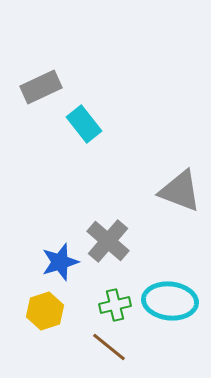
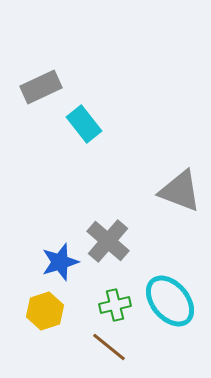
cyan ellipse: rotated 44 degrees clockwise
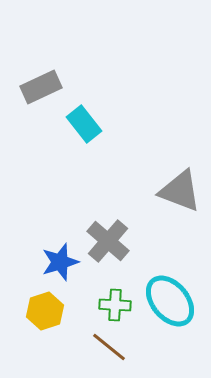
green cross: rotated 16 degrees clockwise
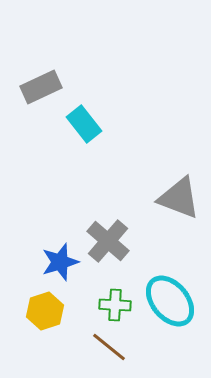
gray triangle: moved 1 px left, 7 px down
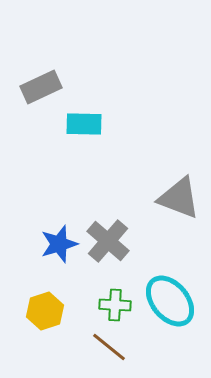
cyan rectangle: rotated 51 degrees counterclockwise
blue star: moved 1 px left, 18 px up
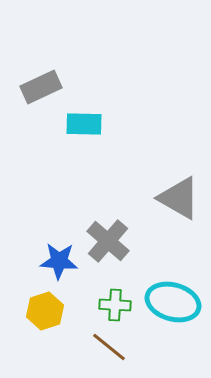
gray triangle: rotated 9 degrees clockwise
blue star: moved 17 px down; rotated 21 degrees clockwise
cyan ellipse: moved 3 px right, 1 px down; rotated 34 degrees counterclockwise
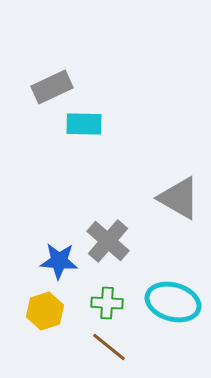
gray rectangle: moved 11 px right
green cross: moved 8 px left, 2 px up
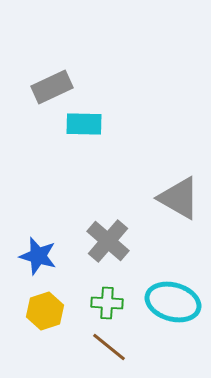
blue star: moved 21 px left, 5 px up; rotated 12 degrees clockwise
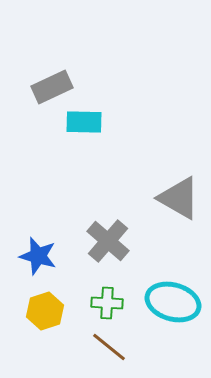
cyan rectangle: moved 2 px up
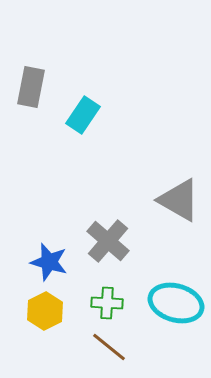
gray rectangle: moved 21 px left; rotated 54 degrees counterclockwise
cyan rectangle: moved 1 px left, 7 px up; rotated 57 degrees counterclockwise
gray triangle: moved 2 px down
blue star: moved 11 px right, 6 px down
cyan ellipse: moved 3 px right, 1 px down
yellow hexagon: rotated 9 degrees counterclockwise
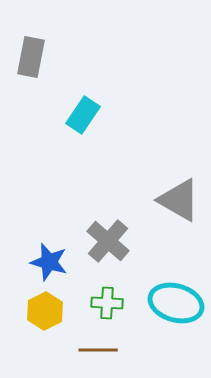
gray rectangle: moved 30 px up
brown line: moved 11 px left, 3 px down; rotated 39 degrees counterclockwise
